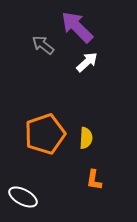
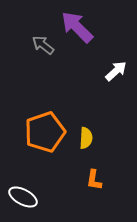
white arrow: moved 29 px right, 9 px down
orange pentagon: moved 2 px up
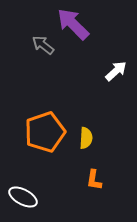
purple arrow: moved 4 px left, 3 px up
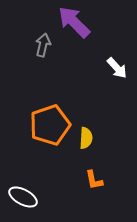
purple arrow: moved 1 px right, 2 px up
gray arrow: rotated 65 degrees clockwise
white arrow: moved 1 px right, 3 px up; rotated 90 degrees clockwise
orange pentagon: moved 5 px right, 7 px up
orange L-shape: rotated 20 degrees counterclockwise
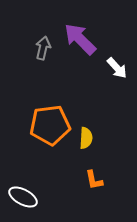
purple arrow: moved 6 px right, 17 px down
gray arrow: moved 3 px down
orange pentagon: rotated 12 degrees clockwise
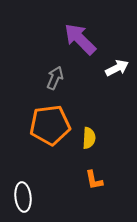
gray arrow: moved 12 px right, 30 px down; rotated 10 degrees clockwise
white arrow: rotated 75 degrees counterclockwise
yellow semicircle: moved 3 px right
white ellipse: rotated 56 degrees clockwise
